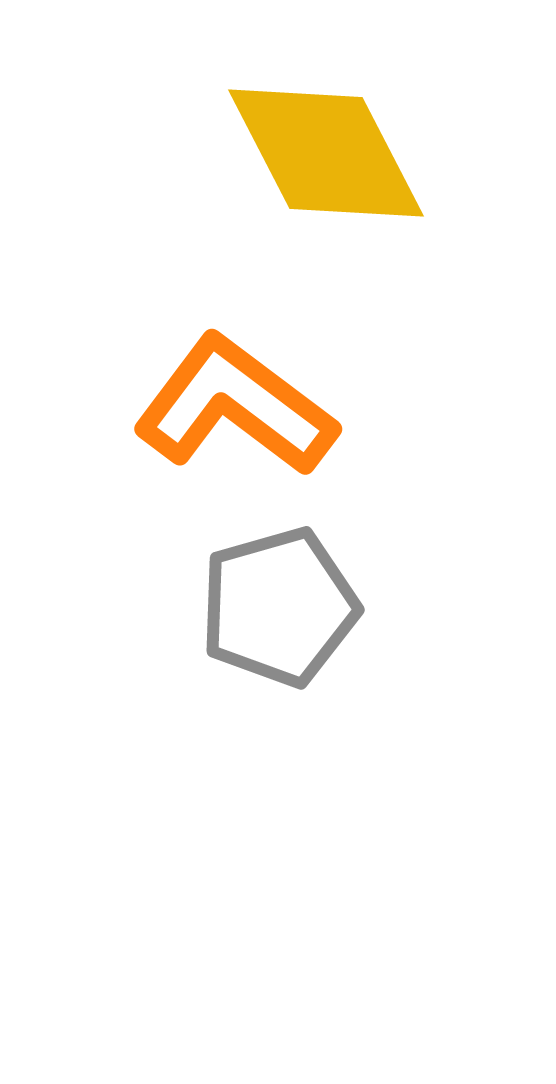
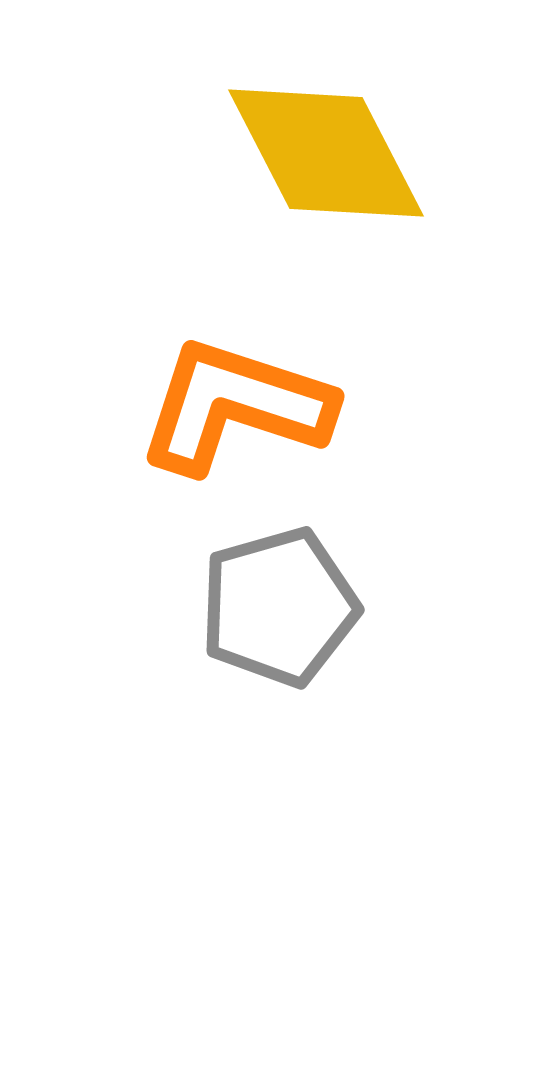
orange L-shape: rotated 19 degrees counterclockwise
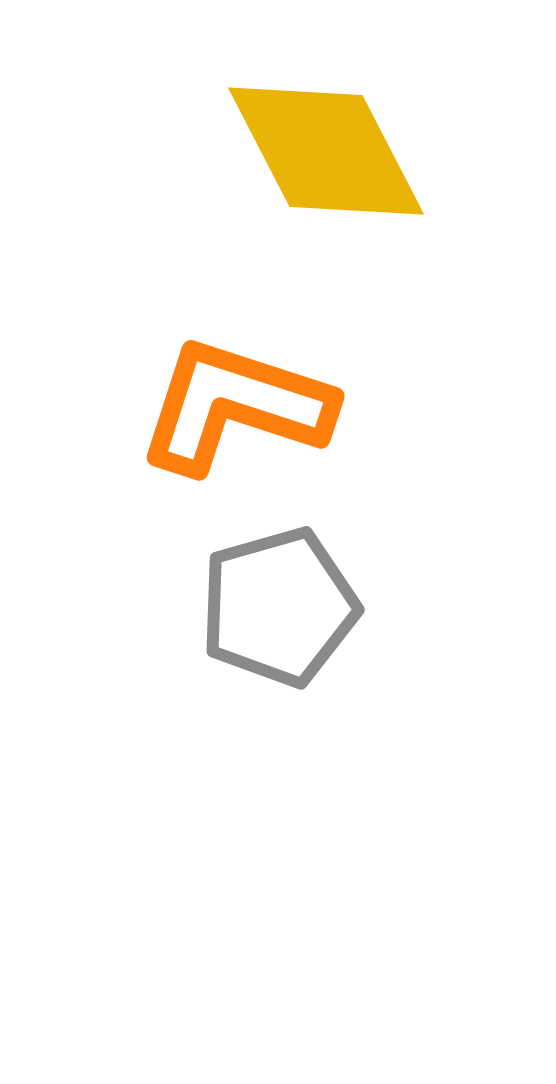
yellow diamond: moved 2 px up
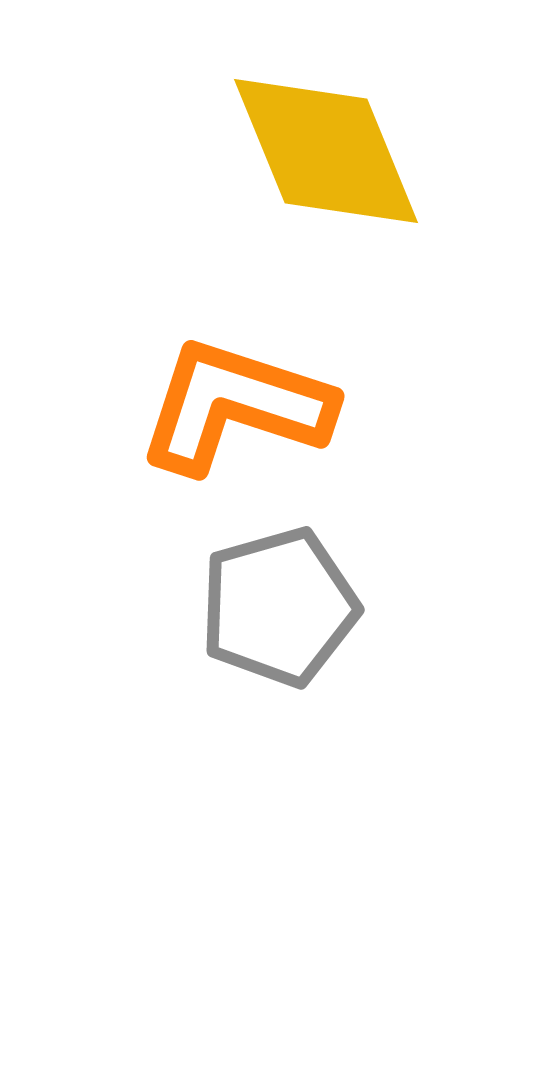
yellow diamond: rotated 5 degrees clockwise
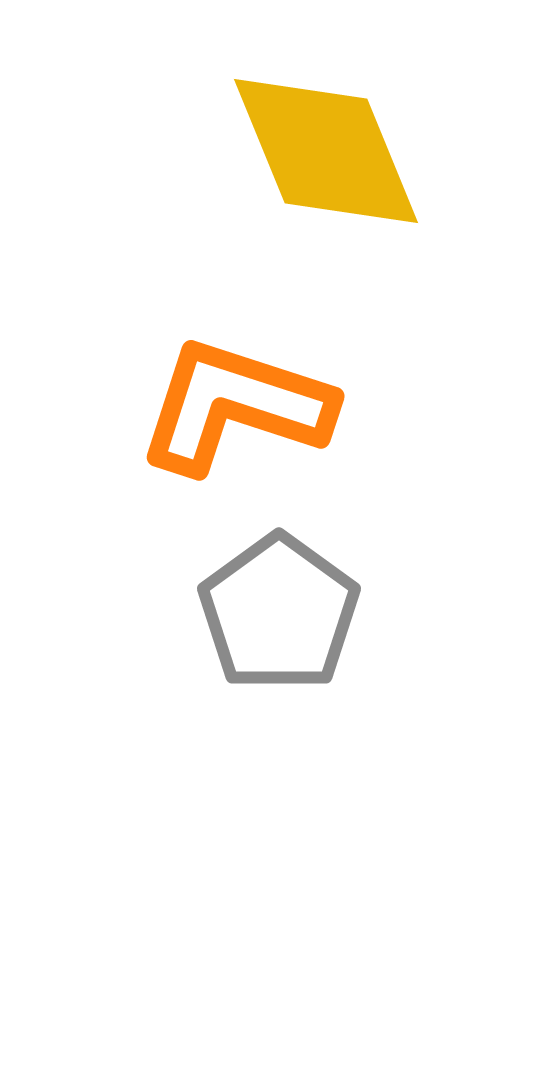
gray pentagon: moved 6 px down; rotated 20 degrees counterclockwise
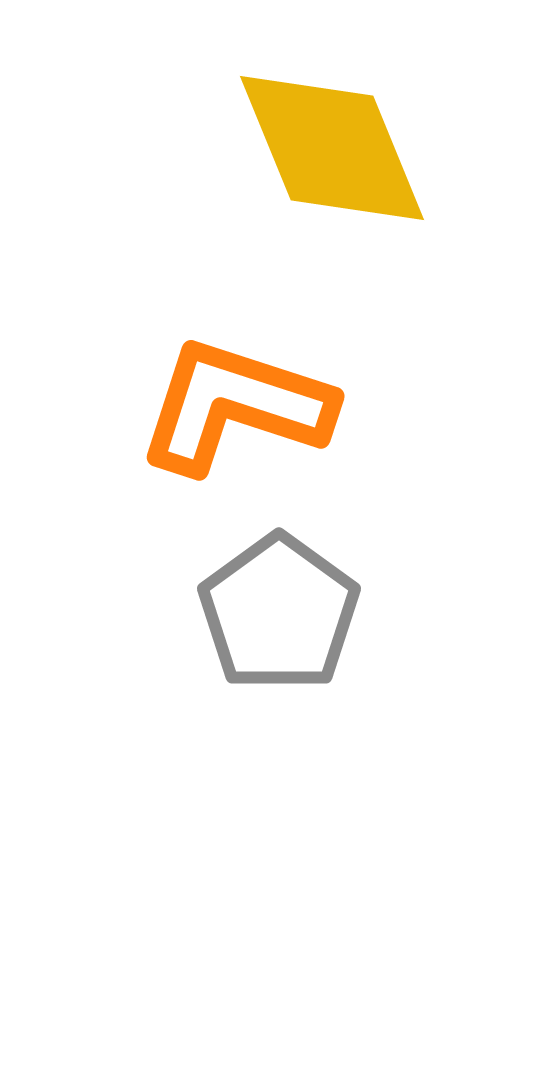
yellow diamond: moved 6 px right, 3 px up
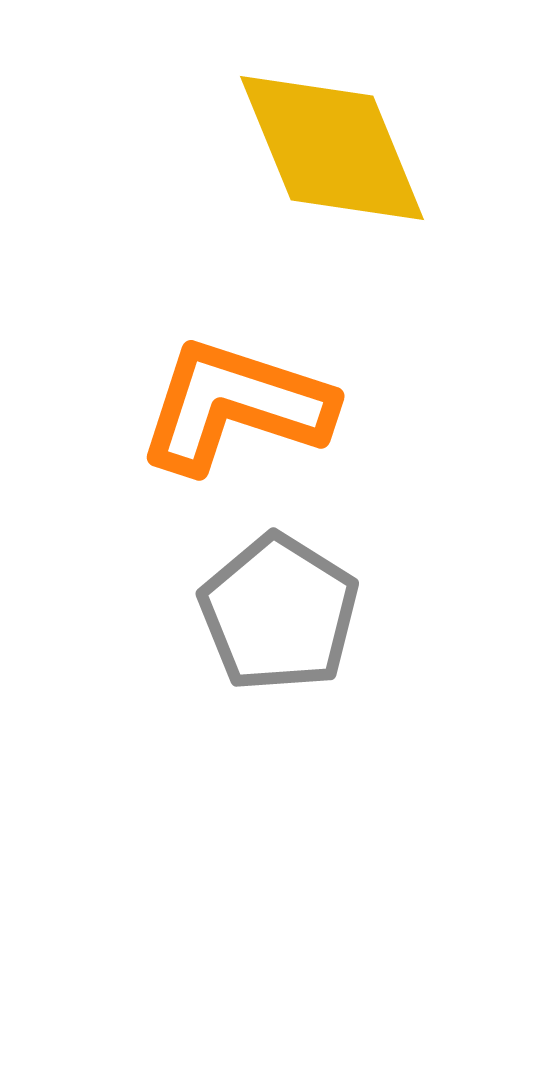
gray pentagon: rotated 4 degrees counterclockwise
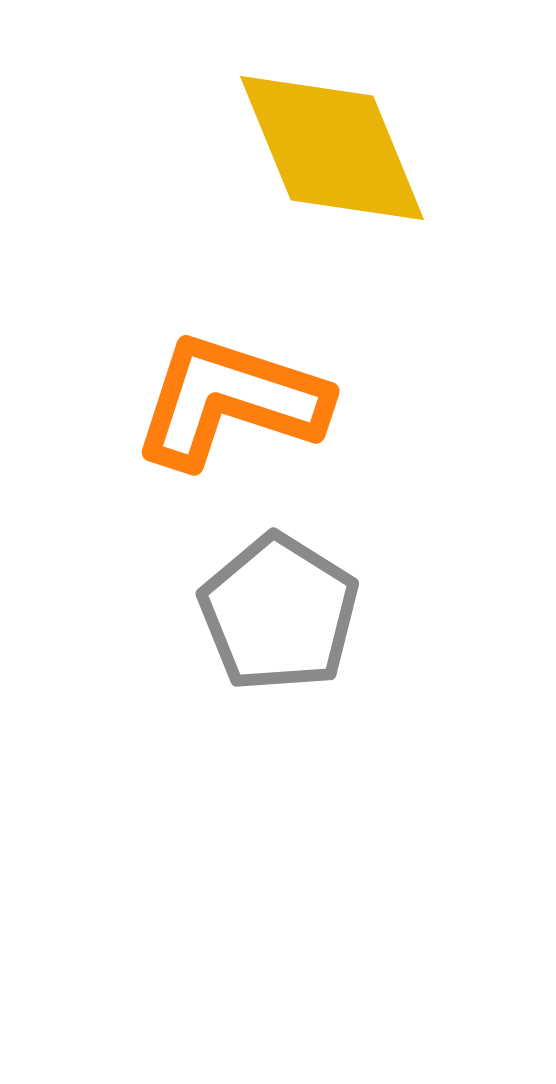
orange L-shape: moved 5 px left, 5 px up
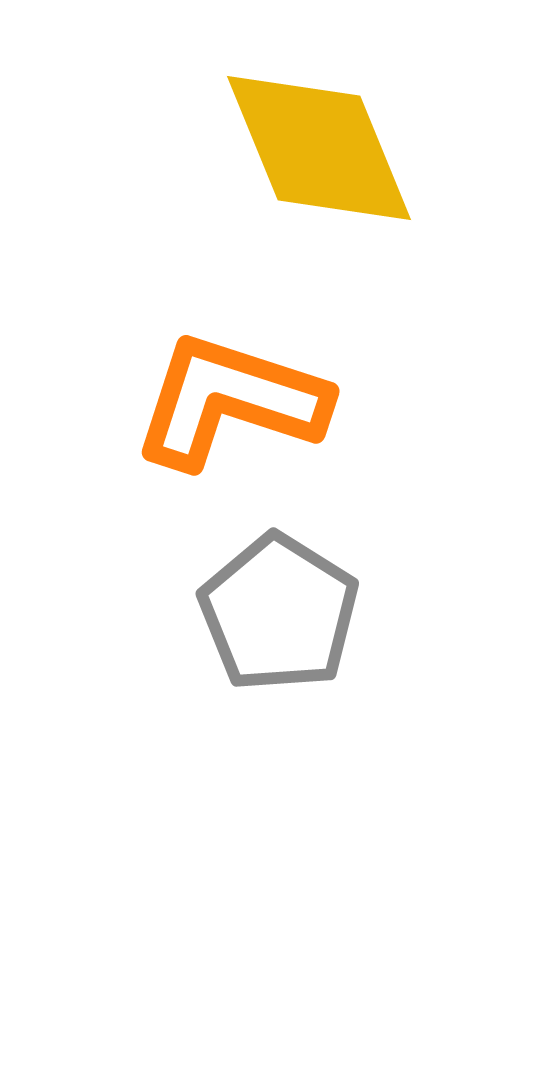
yellow diamond: moved 13 px left
